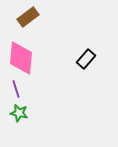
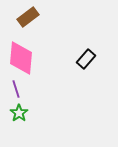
green star: rotated 24 degrees clockwise
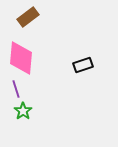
black rectangle: moved 3 px left, 6 px down; rotated 30 degrees clockwise
green star: moved 4 px right, 2 px up
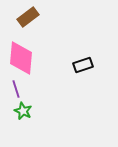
green star: rotated 12 degrees counterclockwise
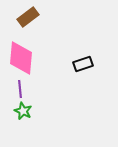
black rectangle: moved 1 px up
purple line: moved 4 px right; rotated 12 degrees clockwise
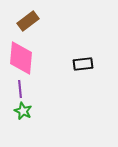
brown rectangle: moved 4 px down
black rectangle: rotated 12 degrees clockwise
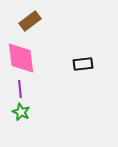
brown rectangle: moved 2 px right
pink diamond: rotated 12 degrees counterclockwise
green star: moved 2 px left, 1 px down
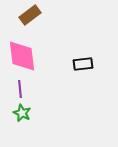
brown rectangle: moved 6 px up
pink diamond: moved 1 px right, 2 px up
green star: moved 1 px right, 1 px down
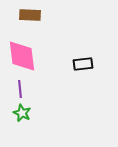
brown rectangle: rotated 40 degrees clockwise
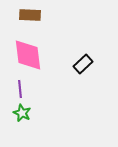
pink diamond: moved 6 px right, 1 px up
black rectangle: rotated 36 degrees counterclockwise
